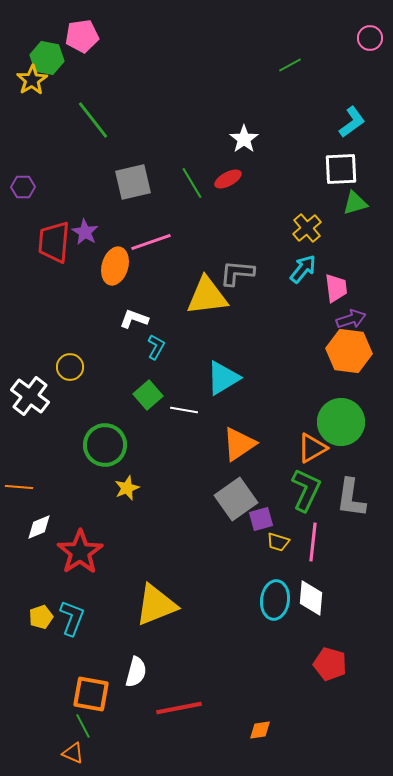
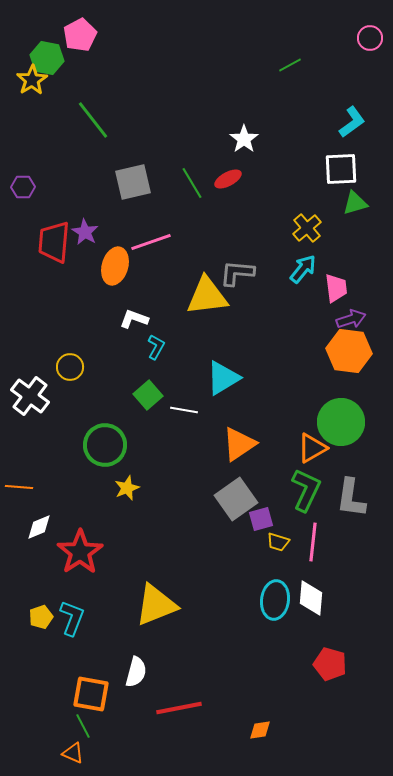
pink pentagon at (82, 36): moved 2 px left, 1 px up; rotated 20 degrees counterclockwise
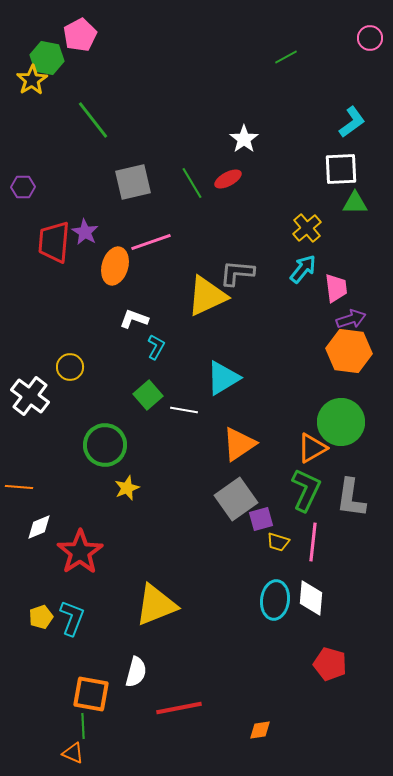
green line at (290, 65): moved 4 px left, 8 px up
green triangle at (355, 203): rotated 16 degrees clockwise
yellow triangle at (207, 296): rotated 18 degrees counterclockwise
green line at (83, 726): rotated 25 degrees clockwise
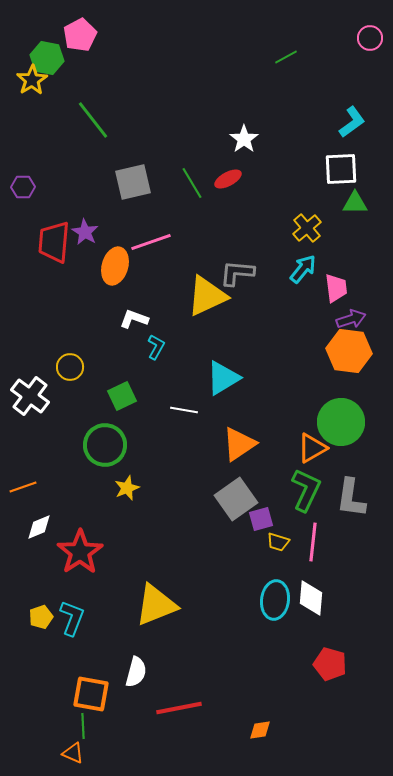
green square at (148, 395): moved 26 px left, 1 px down; rotated 16 degrees clockwise
orange line at (19, 487): moved 4 px right; rotated 24 degrees counterclockwise
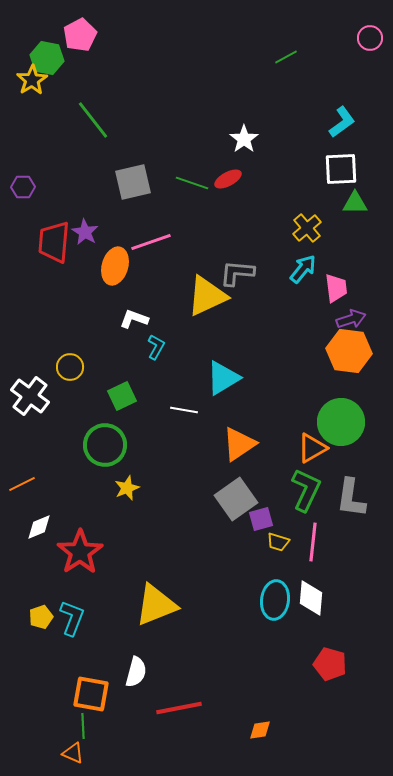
cyan L-shape at (352, 122): moved 10 px left
green line at (192, 183): rotated 40 degrees counterclockwise
orange line at (23, 487): moved 1 px left, 3 px up; rotated 8 degrees counterclockwise
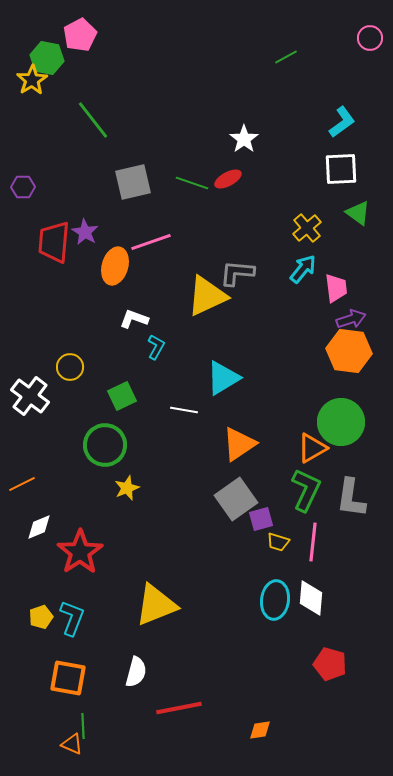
green triangle at (355, 203): moved 3 px right, 10 px down; rotated 36 degrees clockwise
orange square at (91, 694): moved 23 px left, 16 px up
orange triangle at (73, 753): moved 1 px left, 9 px up
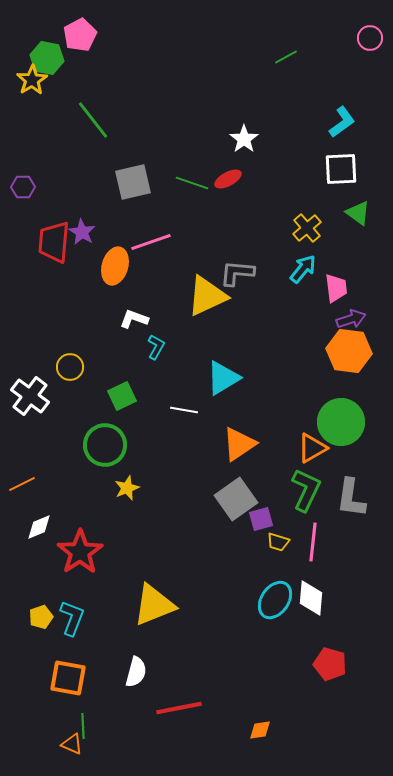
purple star at (85, 232): moved 3 px left
cyan ellipse at (275, 600): rotated 27 degrees clockwise
yellow triangle at (156, 605): moved 2 px left
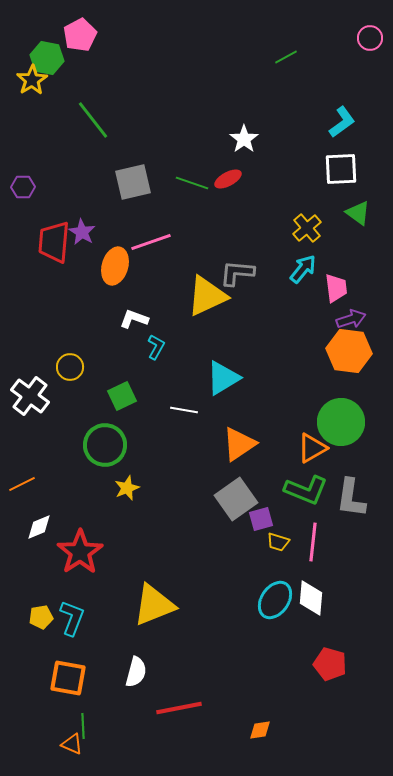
green L-shape at (306, 490): rotated 87 degrees clockwise
yellow pentagon at (41, 617): rotated 10 degrees clockwise
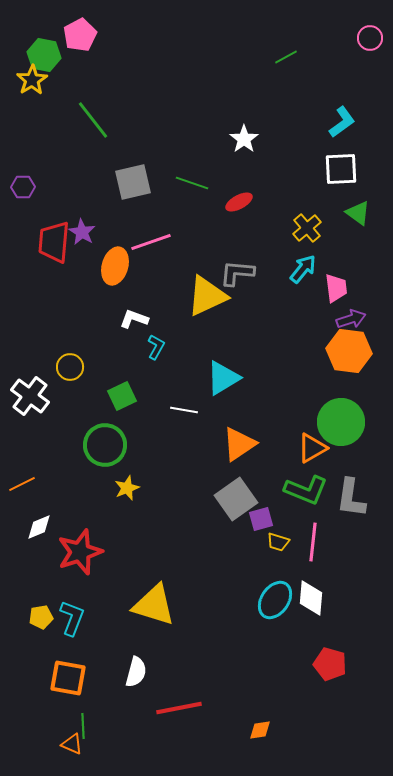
green hexagon at (47, 58): moved 3 px left, 3 px up
red ellipse at (228, 179): moved 11 px right, 23 px down
red star at (80, 552): rotated 15 degrees clockwise
yellow triangle at (154, 605): rotated 39 degrees clockwise
